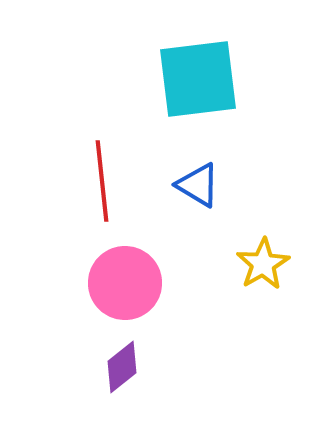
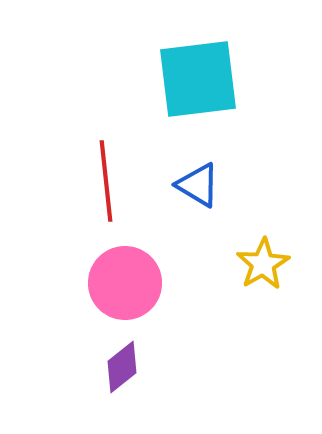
red line: moved 4 px right
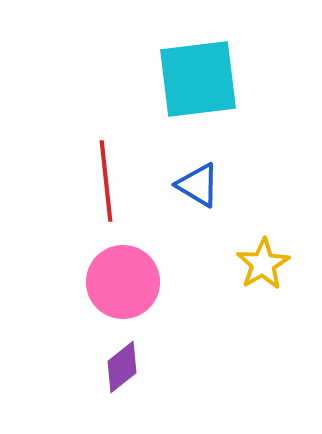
pink circle: moved 2 px left, 1 px up
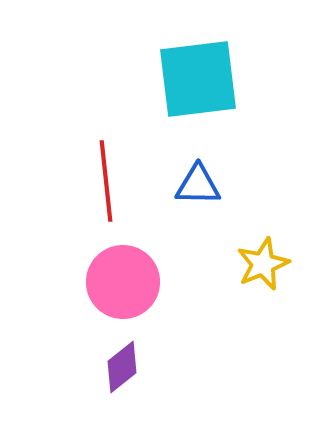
blue triangle: rotated 30 degrees counterclockwise
yellow star: rotated 8 degrees clockwise
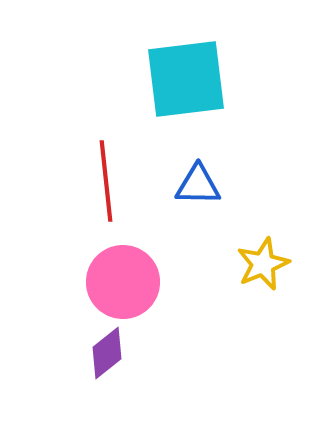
cyan square: moved 12 px left
purple diamond: moved 15 px left, 14 px up
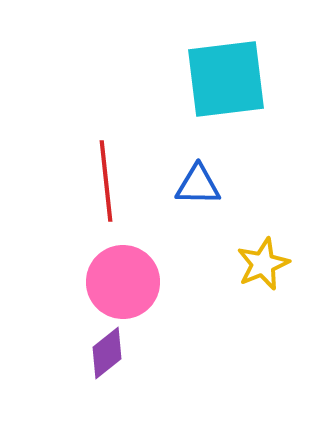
cyan square: moved 40 px right
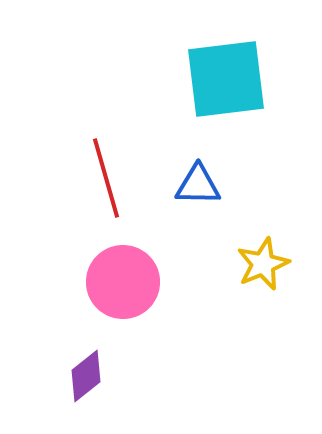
red line: moved 3 px up; rotated 10 degrees counterclockwise
purple diamond: moved 21 px left, 23 px down
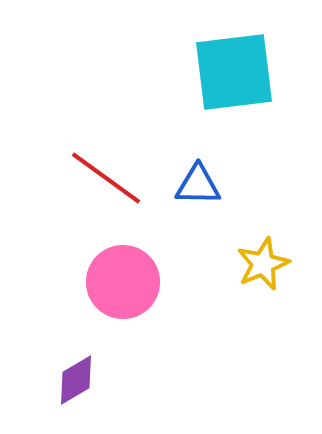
cyan square: moved 8 px right, 7 px up
red line: rotated 38 degrees counterclockwise
purple diamond: moved 10 px left, 4 px down; rotated 8 degrees clockwise
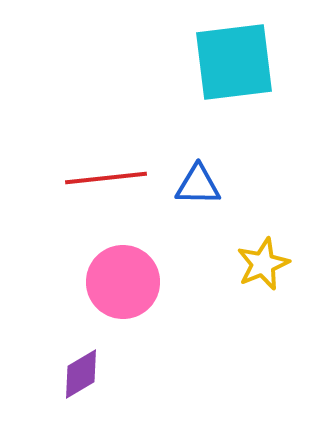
cyan square: moved 10 px up
red line: rotated 42 degrees counterclockwise
purple diamond: moved 5 px right, 6 px up
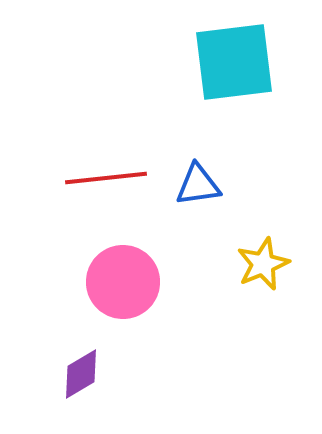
blue triangle: rotated 9 degrees counterclockwise
